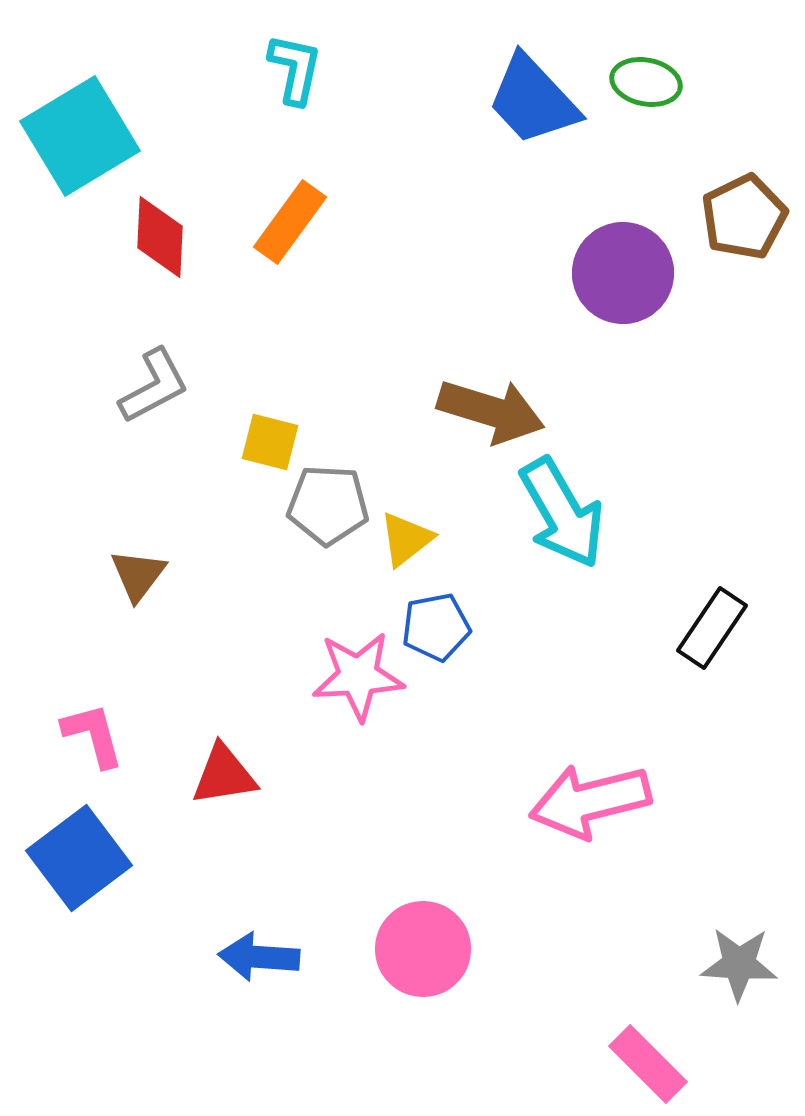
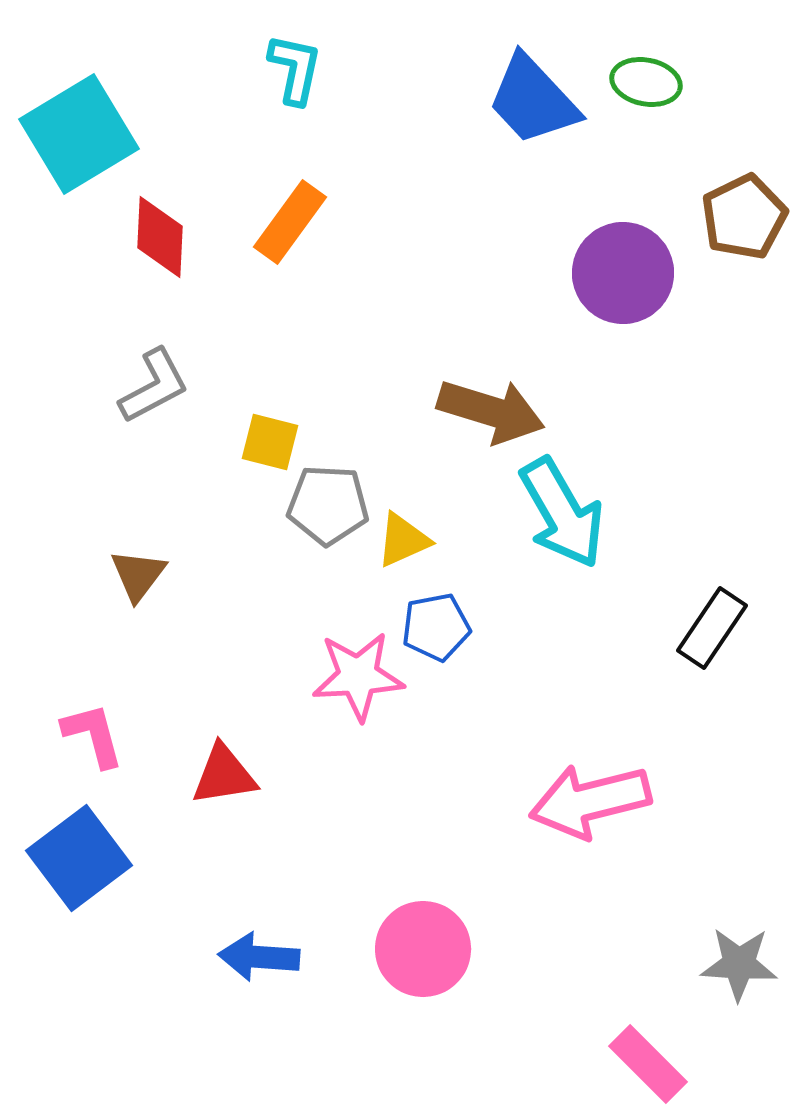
cyan square: moved 1 px left, 2 px up
yellow triangle: moved 3 px left, 1 px down; rotated 14 degrees clockwise
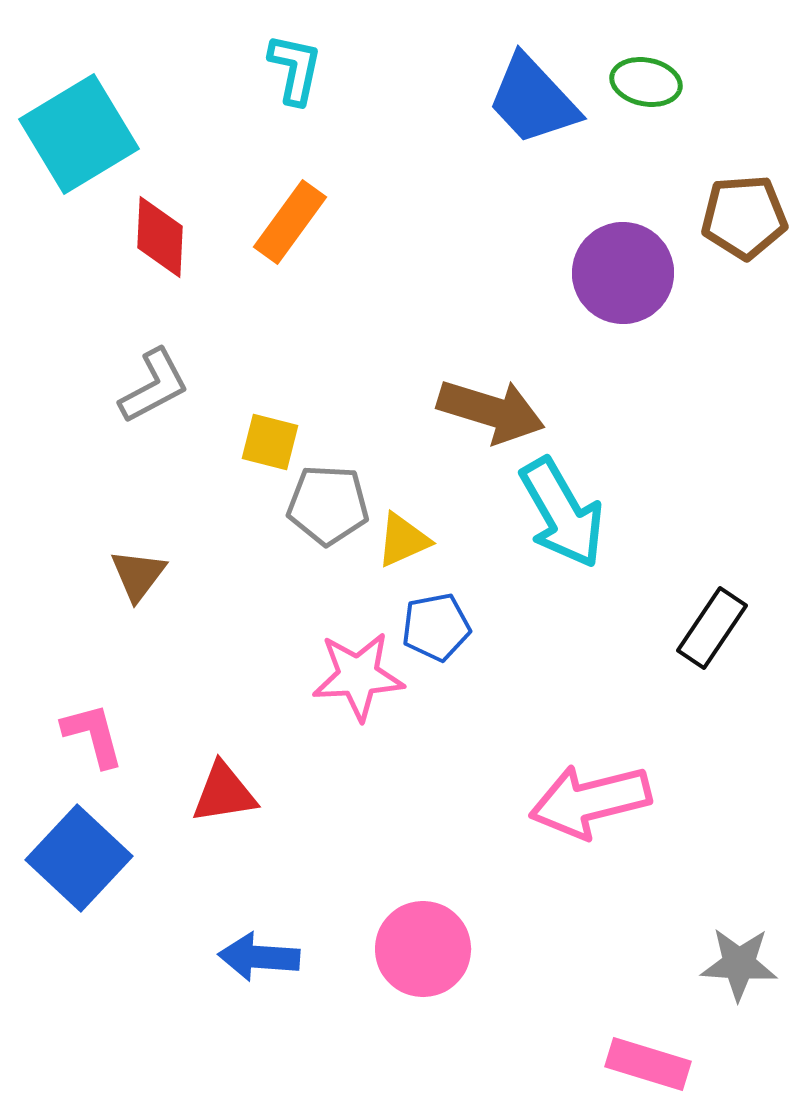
brown pentagon: rotated 22 degrees clockwise
red triangle: moved 18 px down
blue square: rotated 10 degrees counterclockwise
pink rectangle: rotated 28 degrees counterclockwise
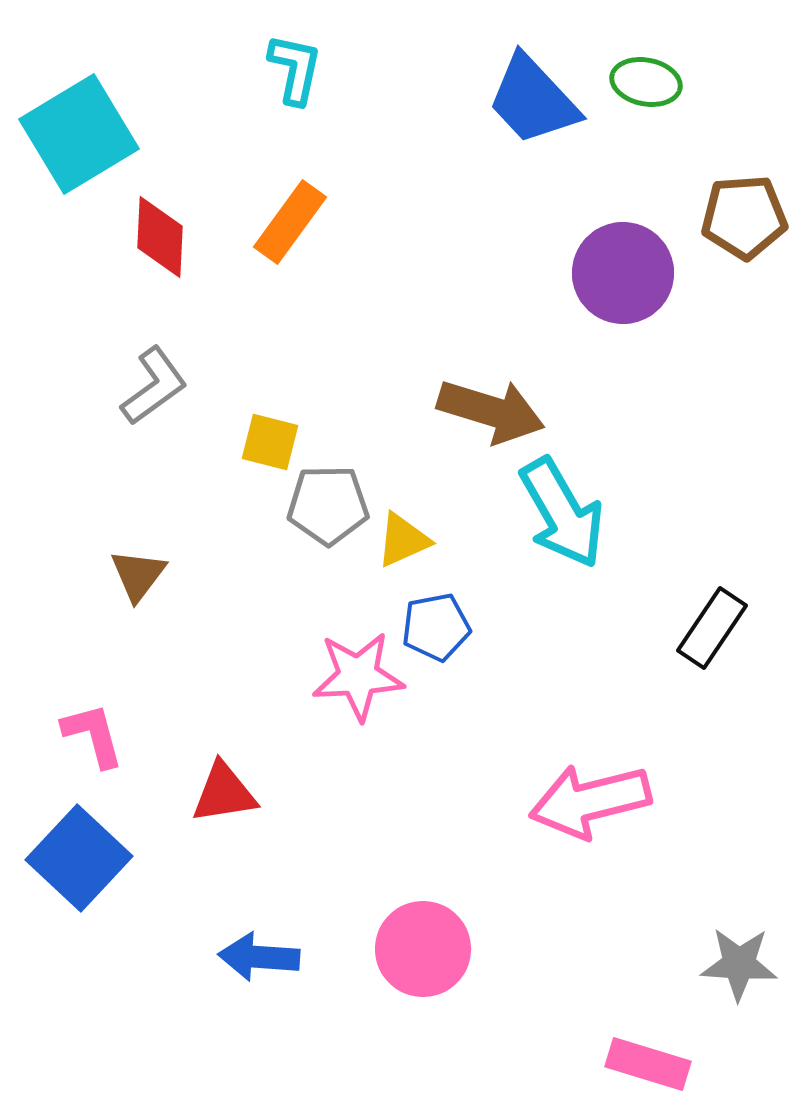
gray L-shape: rotated 8 degrees counterclockwise
gray pentagon: rotated 4 degrees counterclockwise
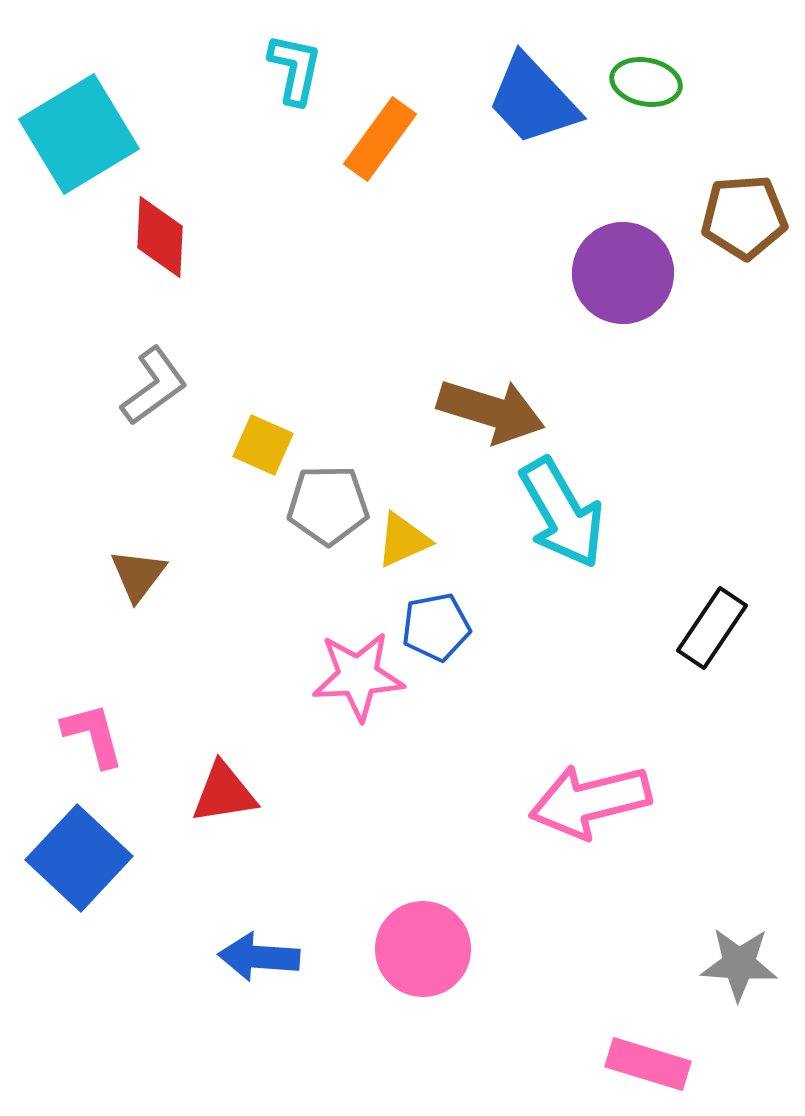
orange rectangle: moved 90 px right, 83 px up
yellow square: moved 7 px left, 3 px down; rotated 10 degrees clockwise
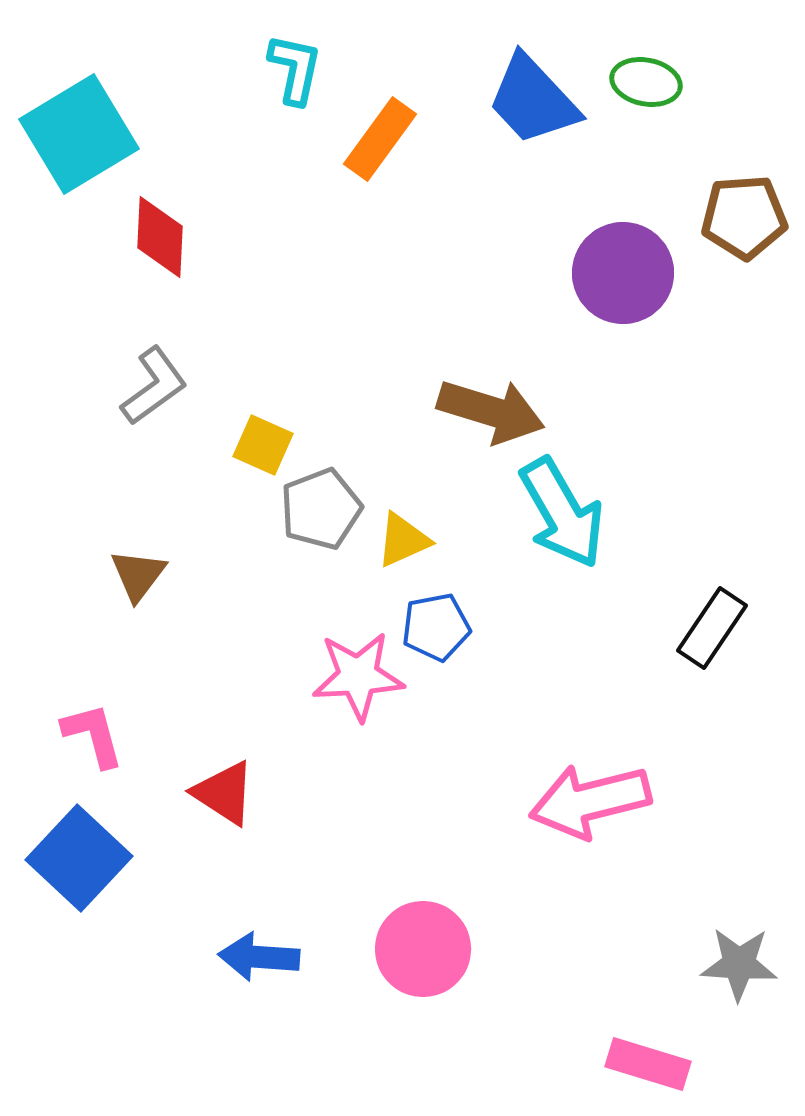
gray pentagon: moved 7 px left, 4 px down; rotated 20 degrees counterclockwise
red triangle: rotated 42 degrees clockwise
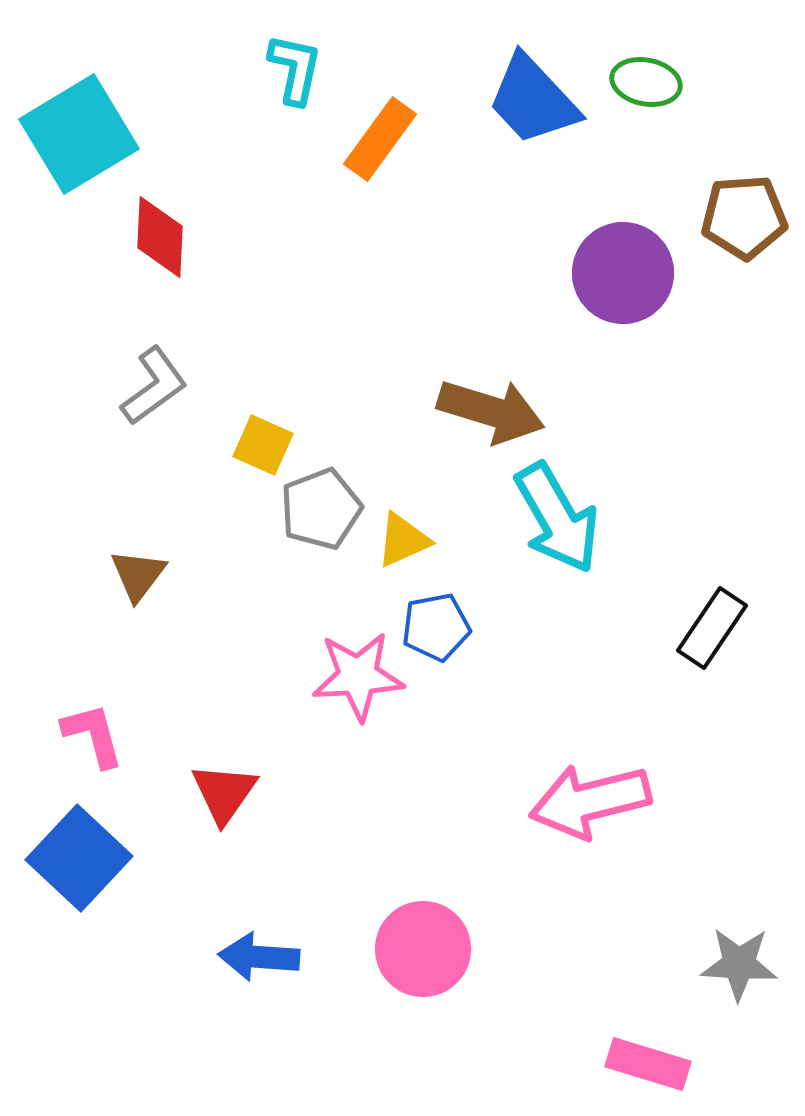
cyan arrow: moved 5 px left, 5 px down
red triangle: rotated 32 degrees clockwise
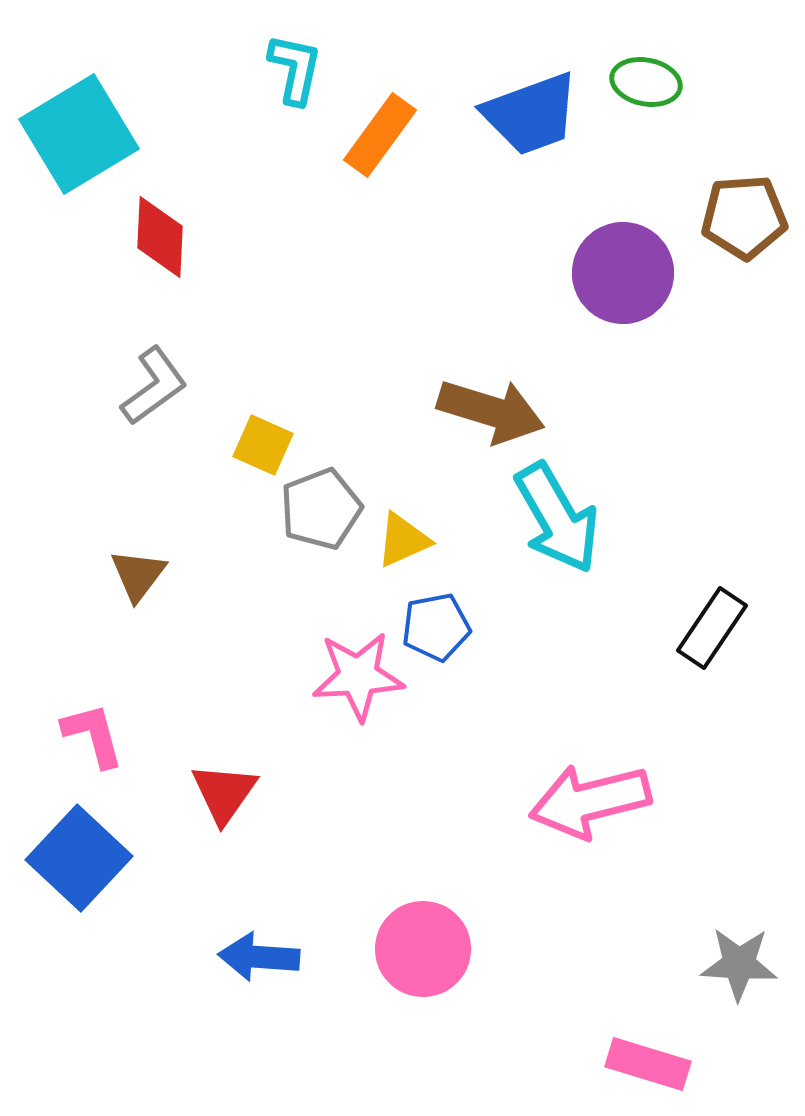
blue trapezoid: moved 2 px left, 14 px down; rotated 67 degrees counterclockwise
orange rectangle: moved 4 px up
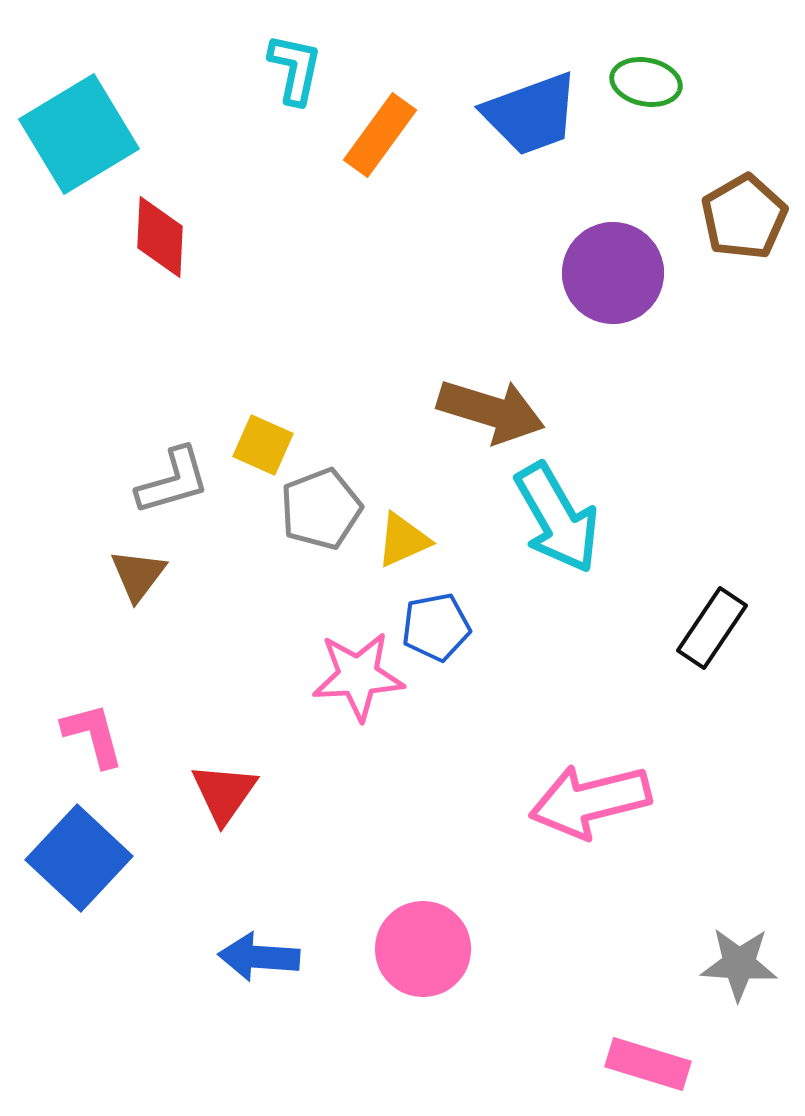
brown pentagon: rotated 26 degrees counterclockwise
purple circle: moved 10 px left
gray L-shape: moved 19 px right, 95 px down; rotated 20 degrees clockwise
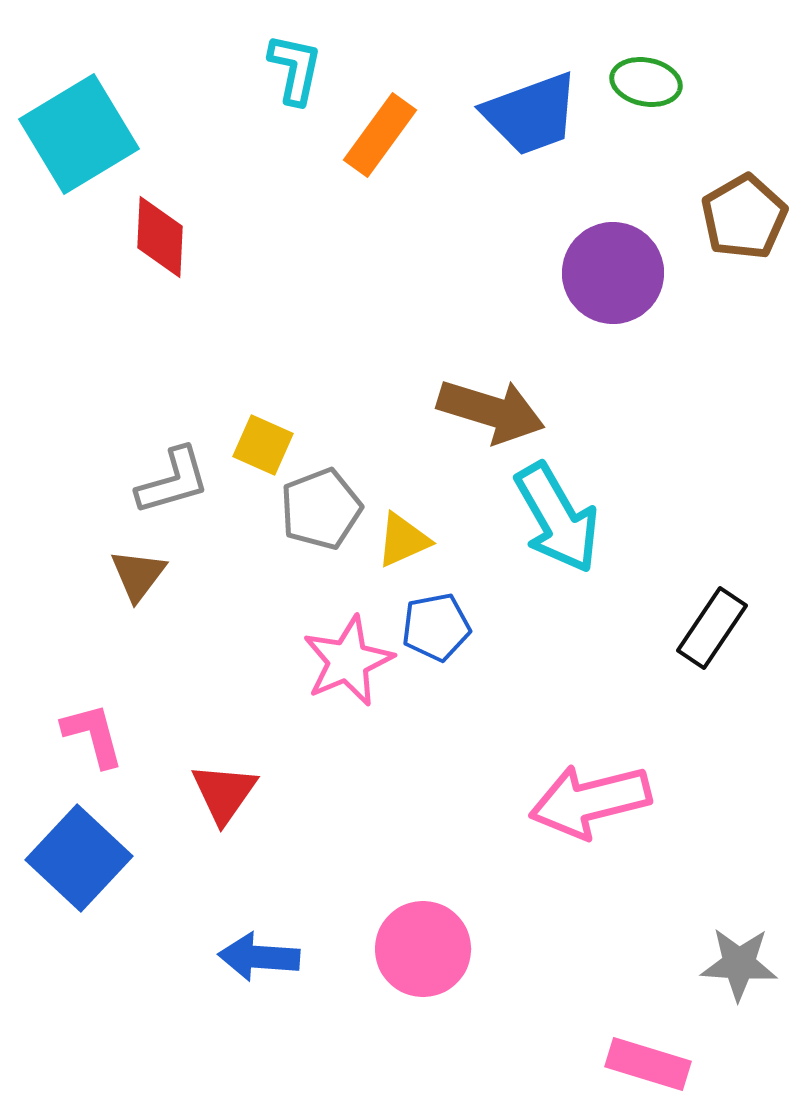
pink star: moved 10 px left, 15 px up; rotated 20 degrees counterclockwise
